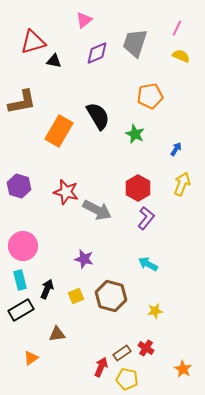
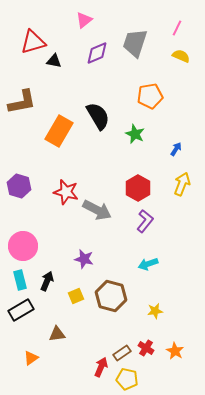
purple L-shape: moved 1 px left, 3 px down
cyan arrow: rotated 48 degrees counterclockwise
black arrow: moved 8 px up
orange star: moved 8 px left, 18 px up
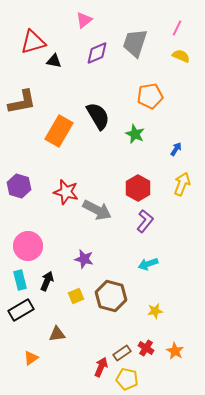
pink circle: moved 5 px right
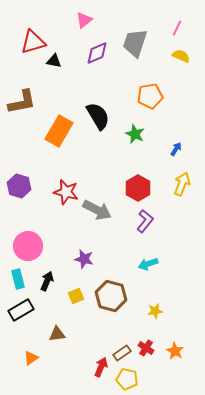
cyan rectangle: moved 2 px left, 1 px up
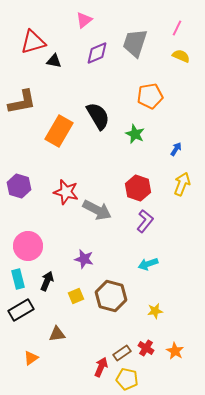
red hexagon: rotated 10 degrees counterclockwise
